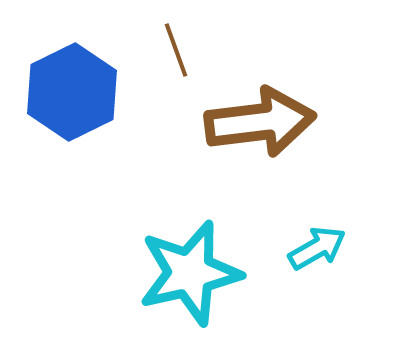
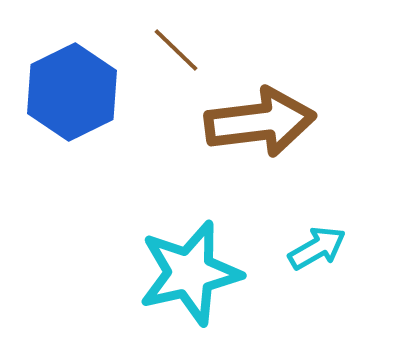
brown line: rotated 26 degrees counterclockwise
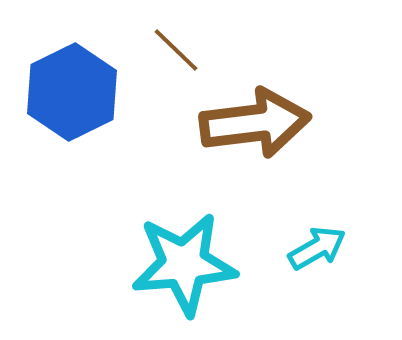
brown arrow: moved 5 px left, 1 px down
cyan star: moved 6 px left, 9 px up; rotated 8 degrees clockwise
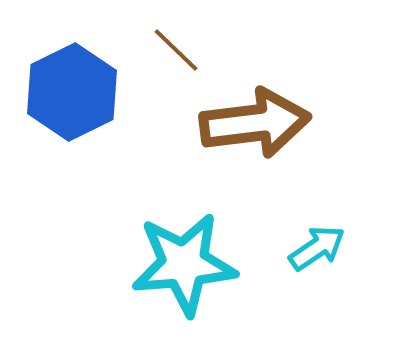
cyan arrow: rotated 4 degrees counterclockwise
